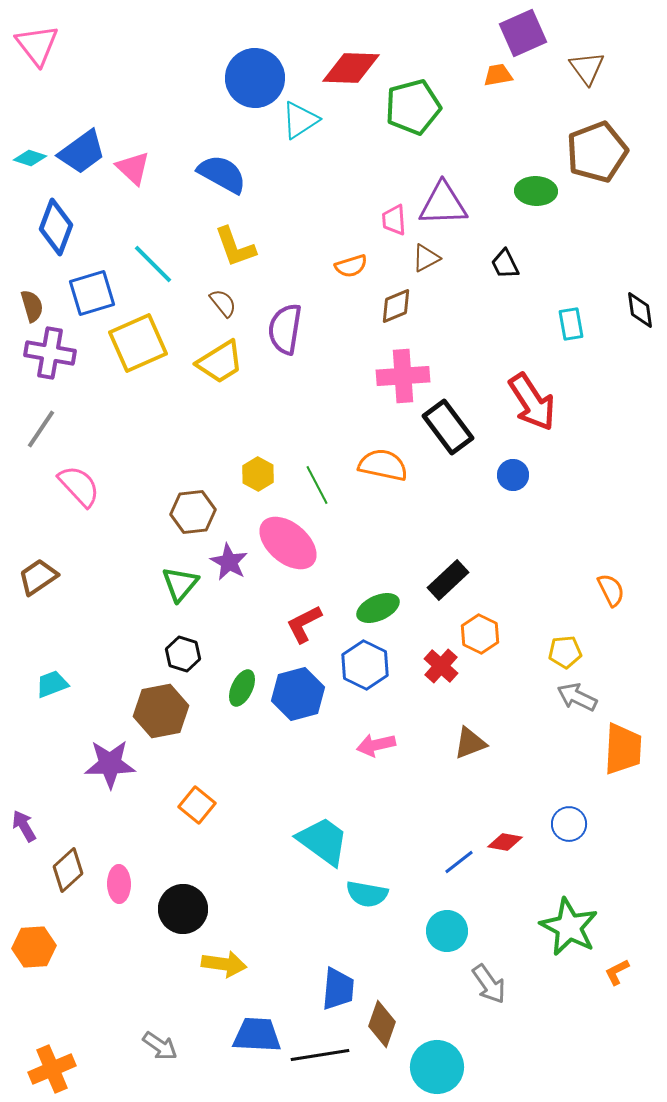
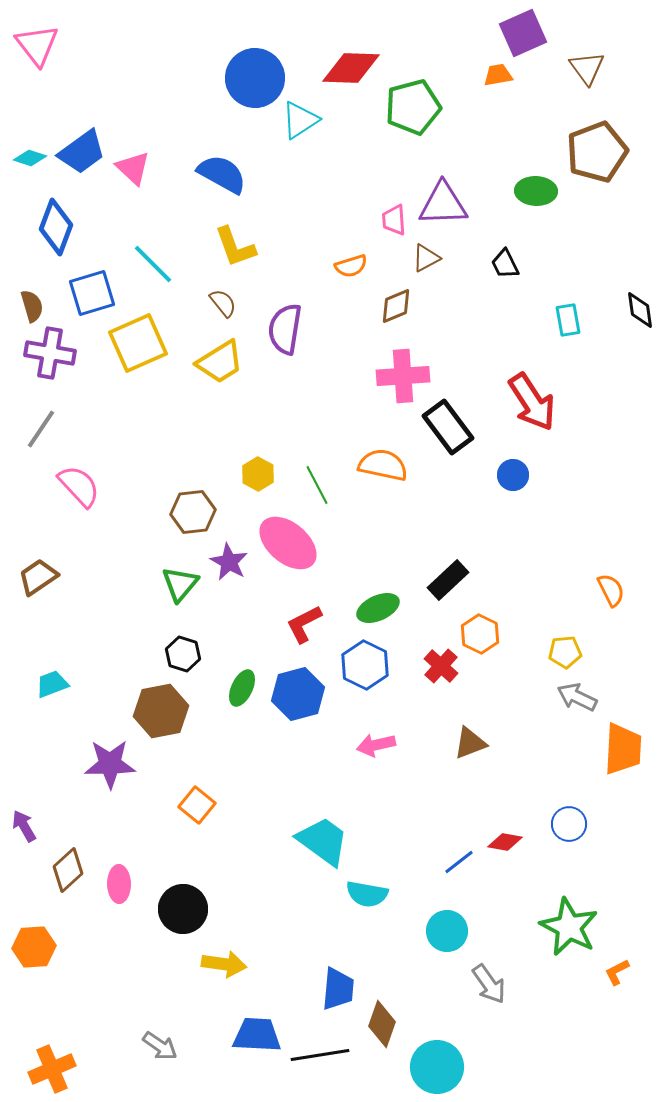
cyan rectangle at (571, 324): moved 3 px left, 4 px up
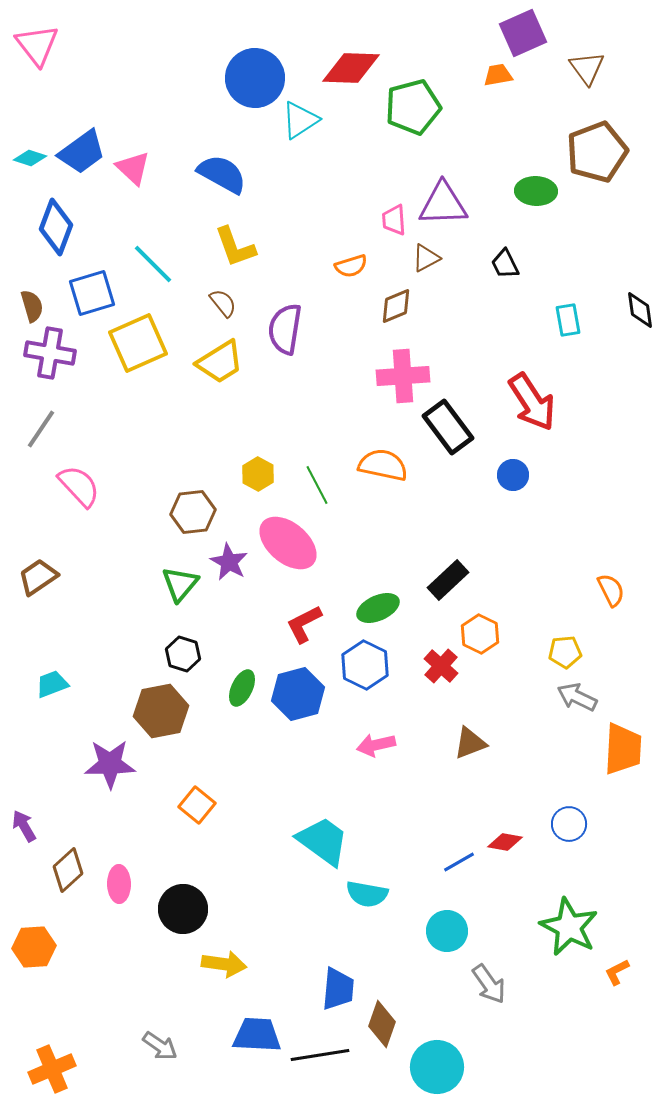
blue line at (459, 862): rotated 8 degrees clockwise
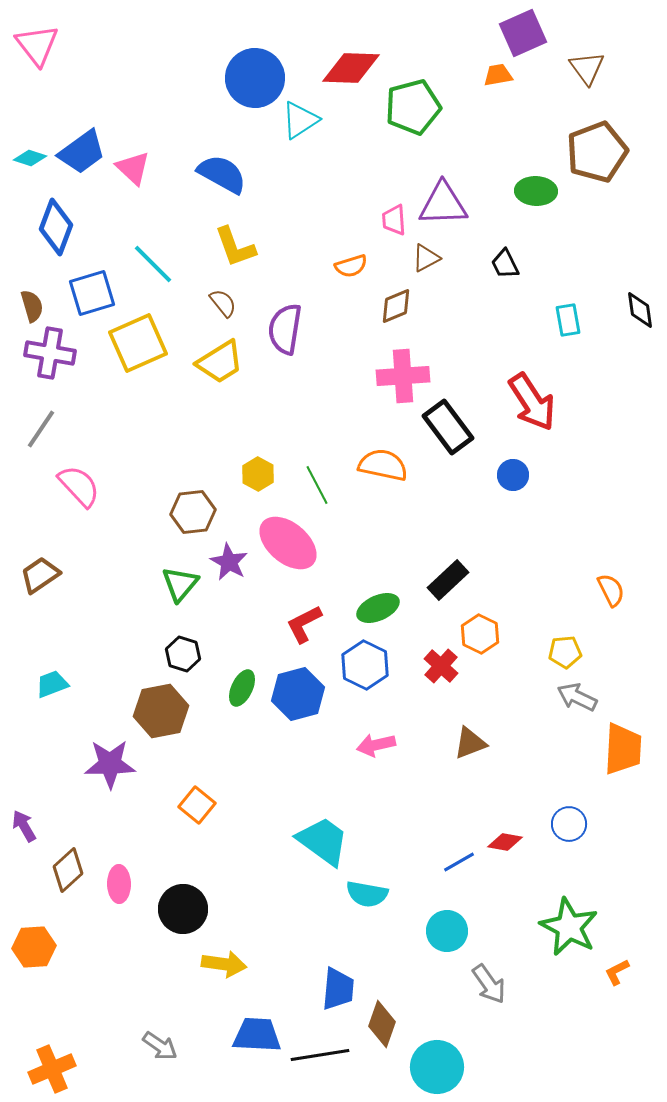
brown trapezoid at (38, 577): moved 2 px right, 2 px up
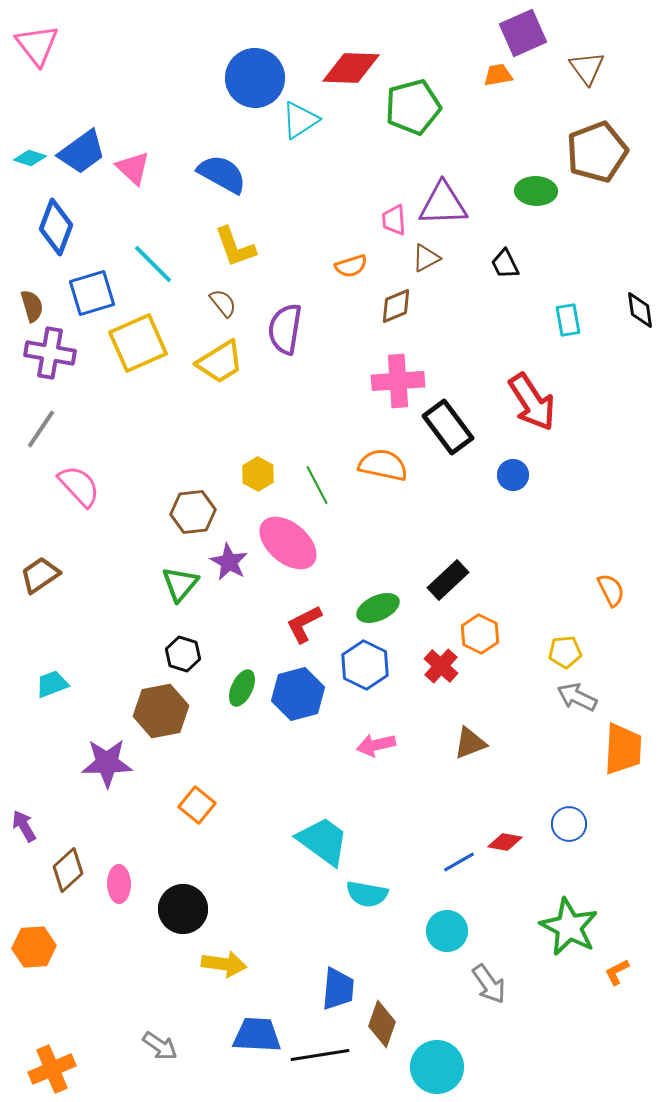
pink cross at (403, 376): moved 5 px left, 5 px down
purple star at (110, 764): moved 3 px left, 1 px up
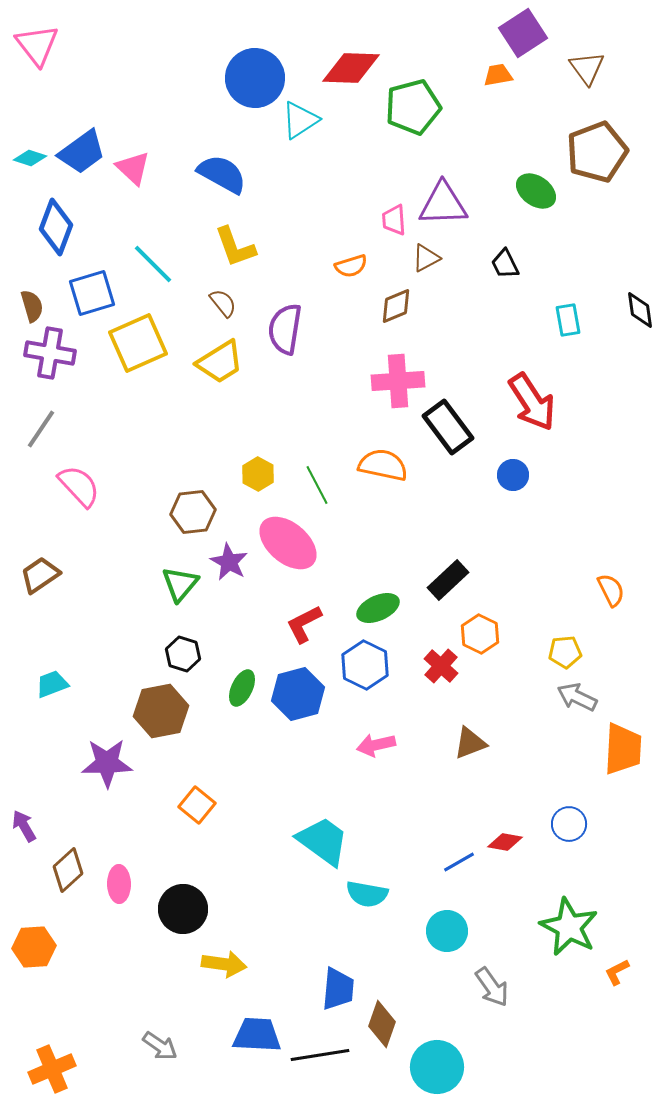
purple square at (523, 33): rotated 9 degrees counterclockwise
green ellipse at (536, 191): rotated 33 degrees clockwise
gray arrow at (489, 984): moved 3 px right, 3 px down
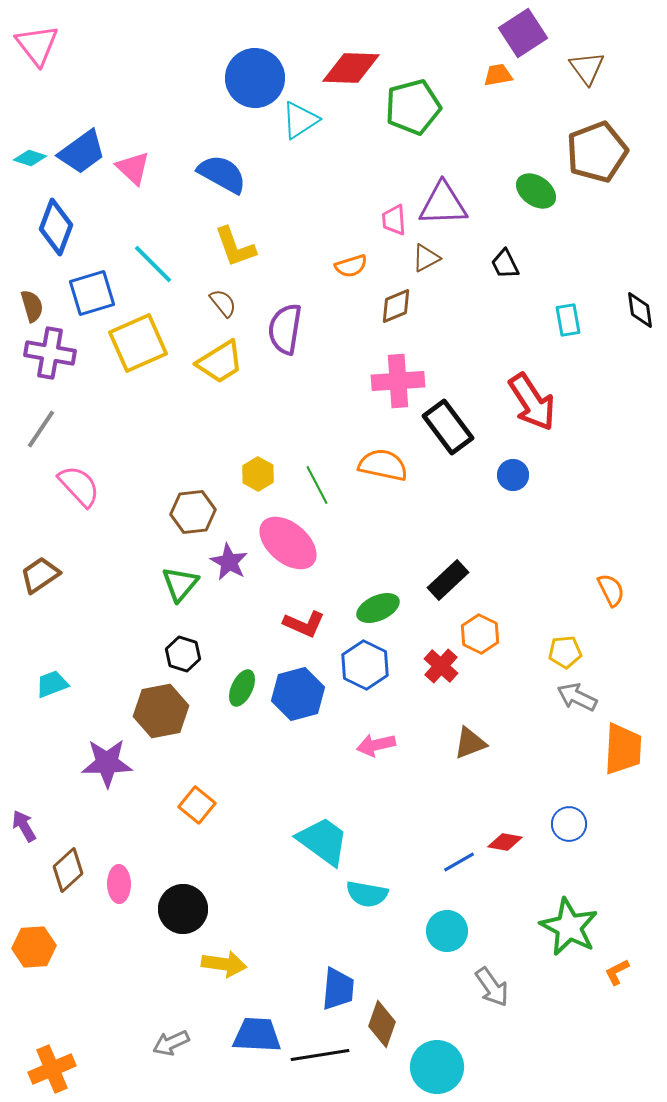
red L-shape at (304, 624): rotated 129 degrees counterclockwise
gray arrow at (160, 1046): moved 11 px right, 3 px up; rotated 120 degrees clockwise
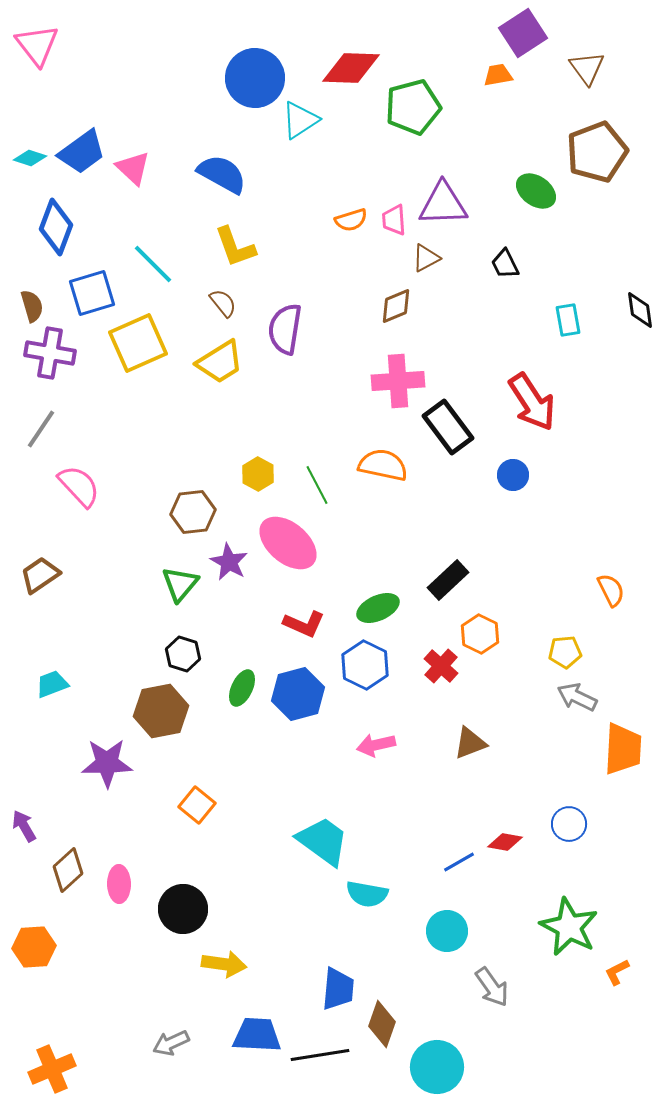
orange semicircle at (351, 266): moved 46 px up
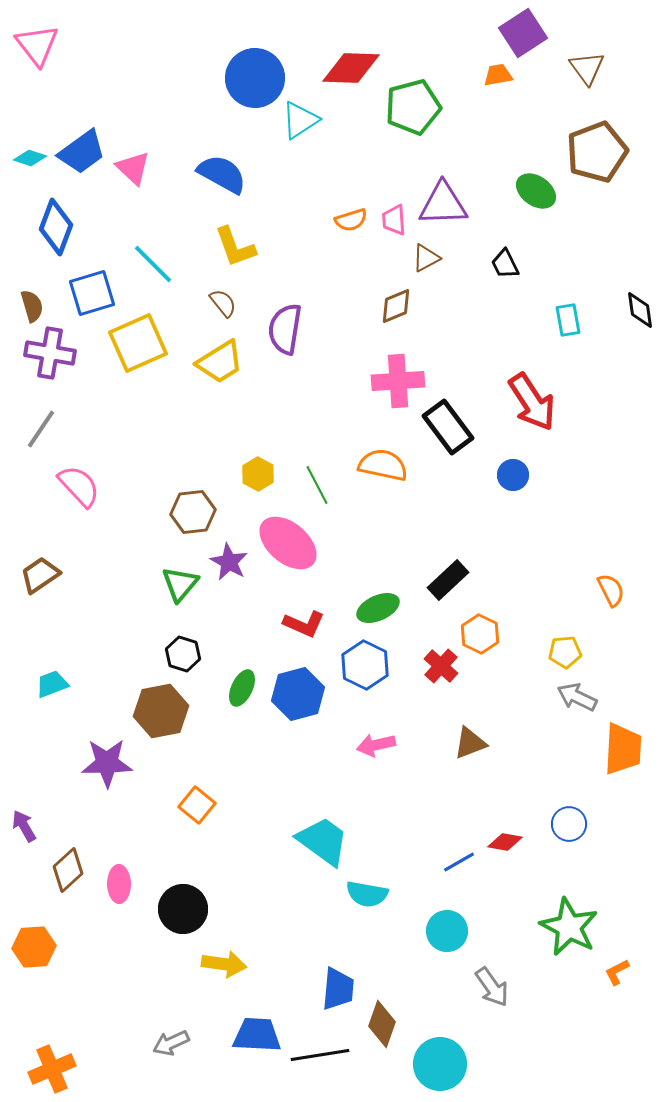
cyan circle at (437, 1067): moved 3 px right, 3 px up
